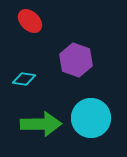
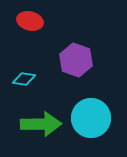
red ellipse: rotated 30 degrees counterclockwise
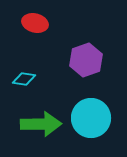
red ellipse: moved 5 px right, 2 px down
purple hexagon: moved 10 px right; rotated 20 degrees clockwise
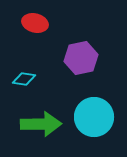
purple hexagon: moved 5 px left, 2 px up; rotated 8 degrees clockwise
cyan circle: moved 3 px right, 1 px up
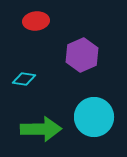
red ellipse: moved 1 px right, 2 px up; rotated 20 degrees counterclockwise
purple hexagon: moved 1 px right, 3 px up; rotated 12 degrees counterclockwise
green arrow: moved 5 px down
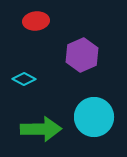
cyan diamond: rotated 20 degrees clockwise
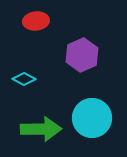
cyan circle: moved 2 px left, 1 px down
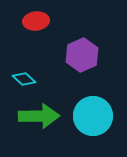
cyan diamond: rotated 15 degrees clockwise
cyan circle: moved 1 px right, 2 px up
green arrow: moved 2 px left, 13 px up
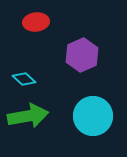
red ellipse: moved 1 px down
green arrow: moved 11 px left; rotated 9 degrees counterclockwise
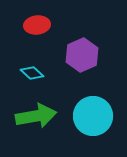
red ellipse: moved 1 px right, 3 px down
cyan diamond: moved 8 px right, 6 px up
green arrow: moved 8 px right
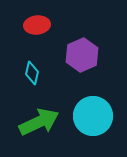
cyan diamond: rotated 60 degrees clockwise
green arrow: moved 3 px right, 6 px down; rotated 15 degrees counterclockwise
